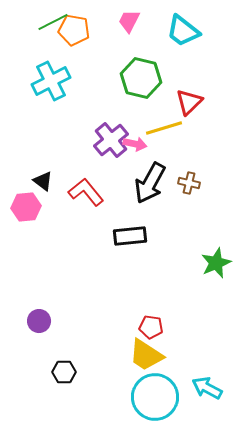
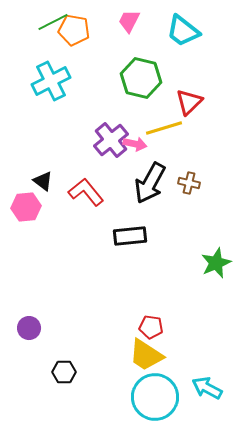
purple circle: moved 10 px left, 7 px down
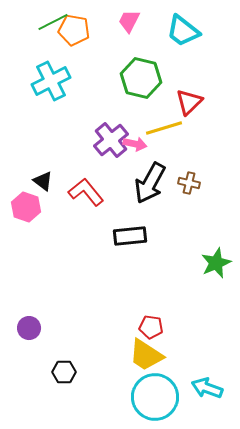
pink hexagon: rotated 24 degrees clockwise
cyan arrow: rotated 8 degrees counterclockwise
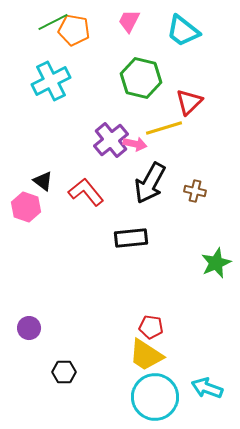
brown cross: moved 6 px right, 8 px down
black rectangle: moved 1 px right, 2 px down
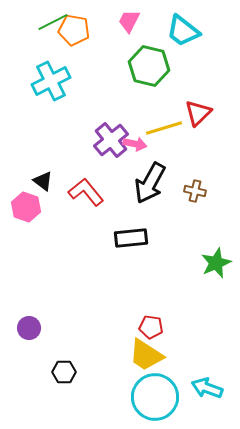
green hexagon: moved 8 px right, 12 px up
red triangle: moved 9 px right, 11 px down
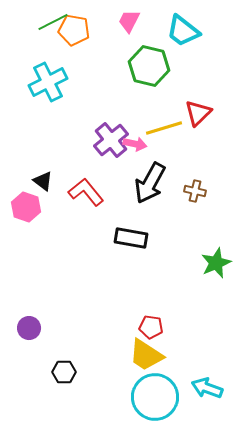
cyan cross: moved 3 px left, 1 px down
black rectangle: rotated 16 degrees clockwise
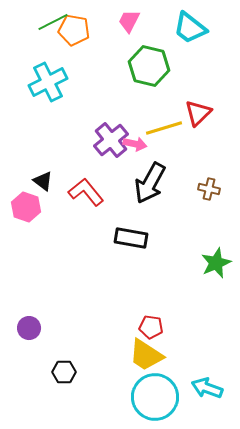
cyan trapezoid: moved 7 px right, 3 px up
brown cross: moved 14 px right, 2 px up
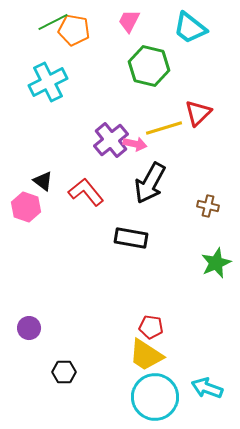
brown cross: moved 1 px left, 17 px down
